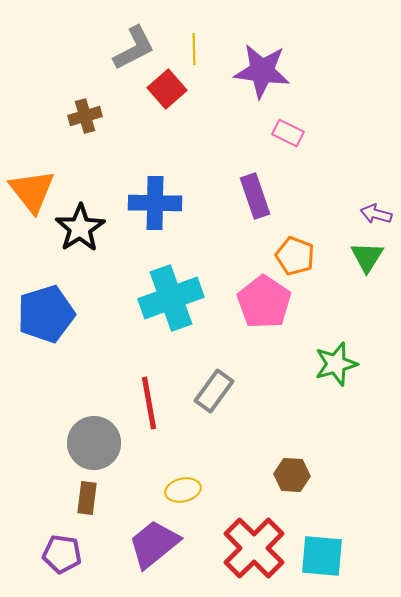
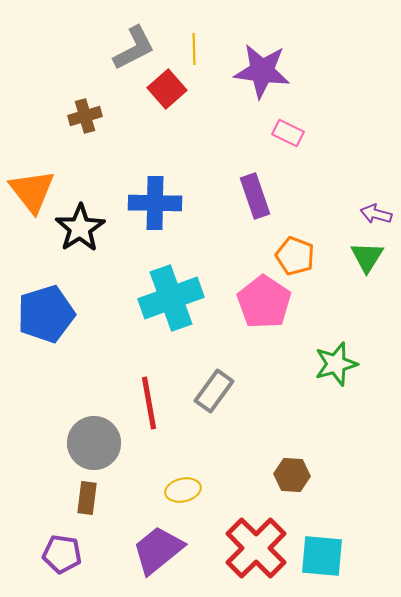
purple trapezoid: moved 4 px right, 6 px down
red cross: moved 2 px right
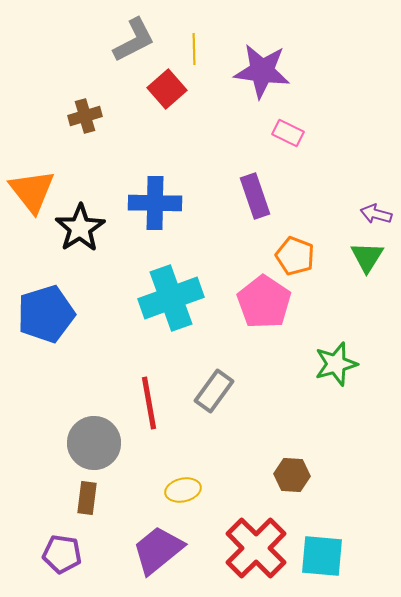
gray L-shape: moved 8 px up
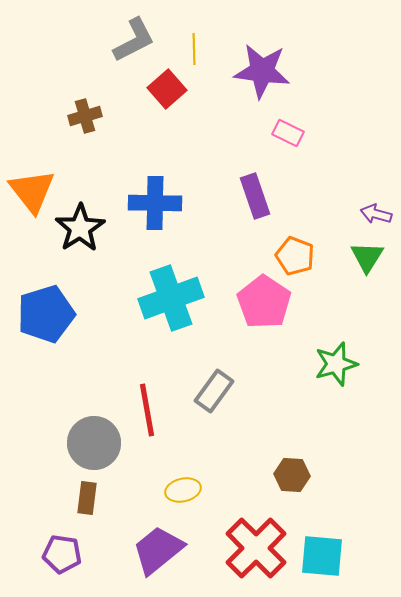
red line: moved 2 px left, 7 px down
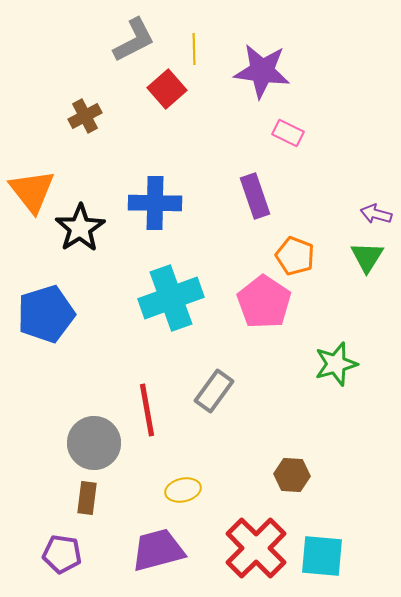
brown cross: rotated 12 degrees counterclockwise
purple trapezoid: rotated 24 degrees clockwise
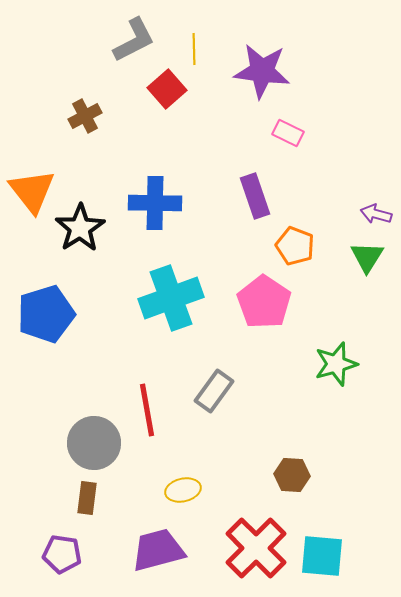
orange pentagon: moved 10 px up
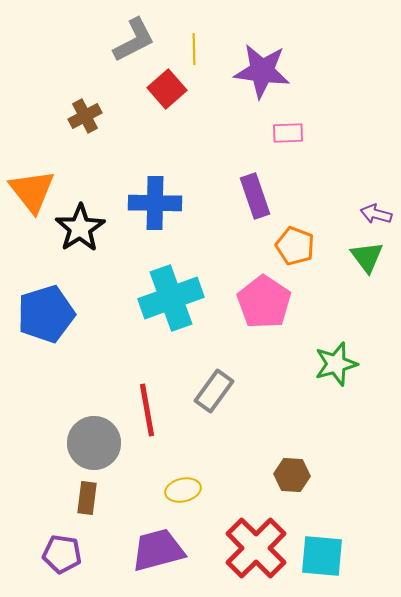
pink rectangle: rotated 28 degrees counterclockwise
green triangle: rotated 9 degrees counterclockwise
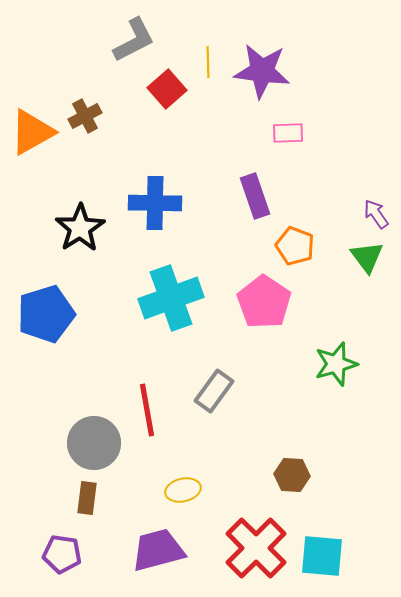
yellow line: moved 14 px right, 13 px down
orange triangle: moved 59 px up; rotated 39 degrees clockwise
purple arrow: rotated 40 degrees clockwise
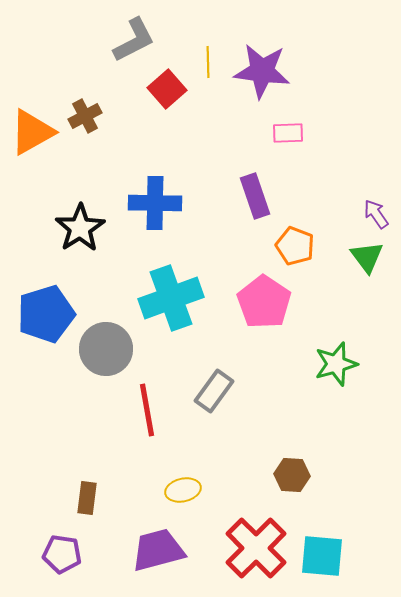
gray circle: moved 12 px right, 94 px up
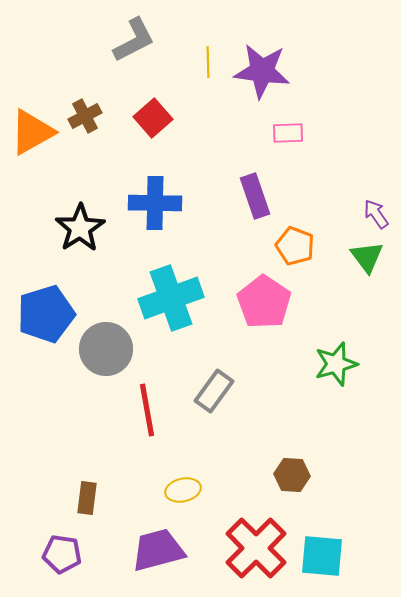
red square: moved 14 px left, 29 px down
